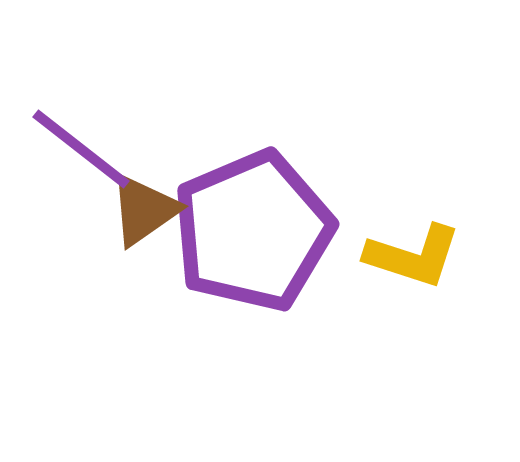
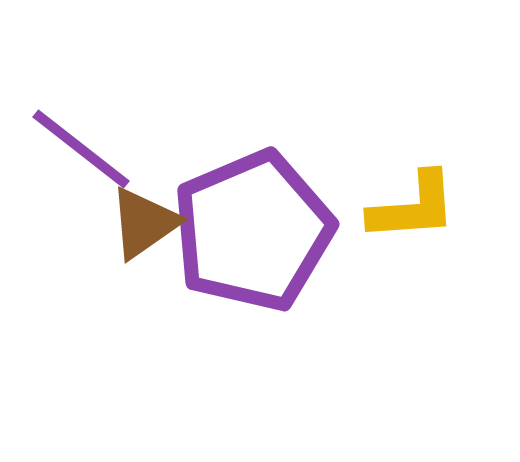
brown triangle: moved 13 px down
yellow L-shape: moved 49 px up; rotated 22 degrees counterclockwise
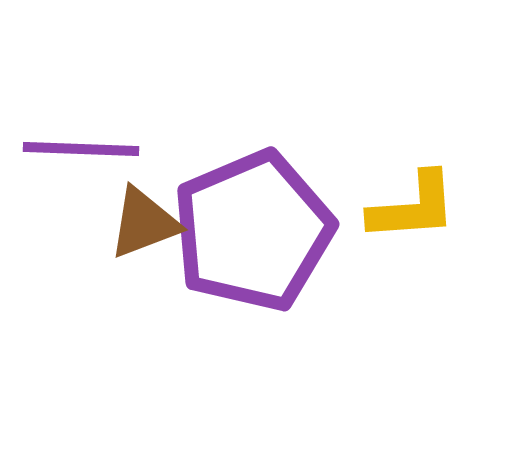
purple line: rotated 36 degrees counterclockwise
brown triangle: rotated 14 degrees clockwise
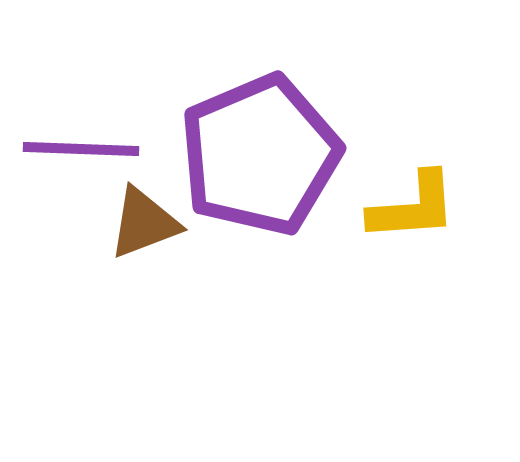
purple pentagon: moved 7 px right, 76 px up
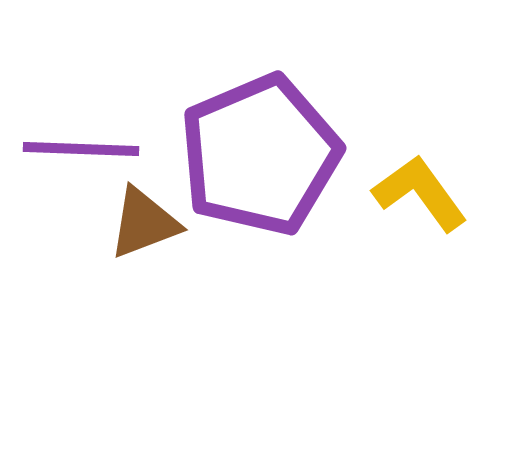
yellow L-shape: moved 7 px right, 14 px up; rotated 122 degrees counterclockwise
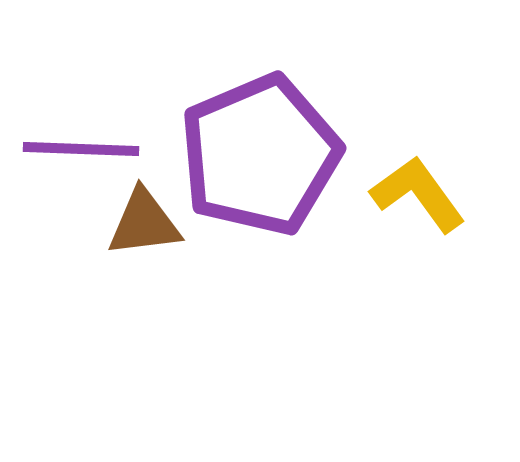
yellow L-shape: moved 2 px left, 1 px down
brown triangle: rotated 14 degrees clockwise
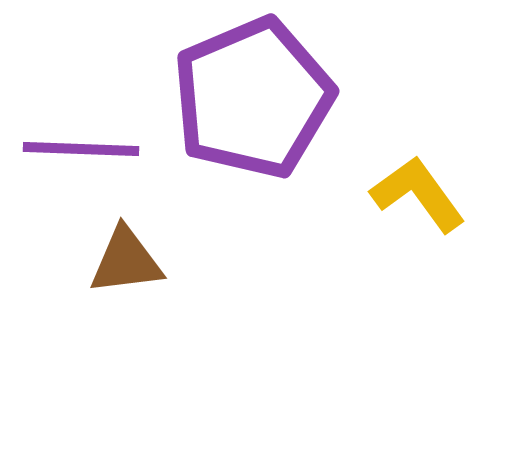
purple pentagon: moved 7 px left, 57 px up
brown triangle: moved 18 px left, 38 px down
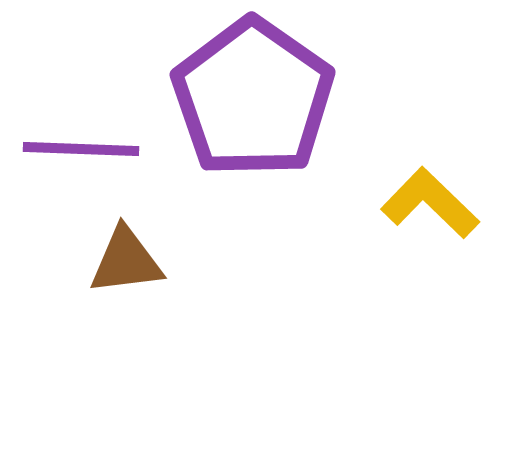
purple pentagon: rotated 14 degrees counterclockwise
yellow L-shape: moved 12 px right, 9 px down; rotated 10 degrees counterclockwise
